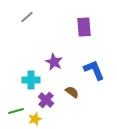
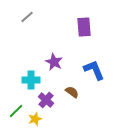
green line: rotated 28 degrees counterclockwise
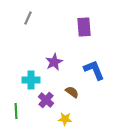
gray line: moved 1 px right, 1 px down; rotated 24 degrees counterclockwise
purple star: rotated 18 degrees clockwise
green line: rotated 49 degrees counterclockwise
yellow star: moved 30 px right; rotated 24 degrees clockwise
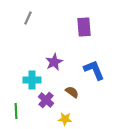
cyan cross: moved 1 px right
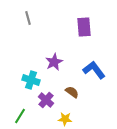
gray line: rotated 40 degrees counterclockwise
blue L-shape: rotated 15 degrees counterclockwise
cyan cross: moved 1 px left; rotated 18 degrees clockwise
green line: moved 4 px right, 5 px down; rotated 35 degrees clockwise
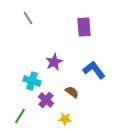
gray line: rotated 16 degrees counterclockwise
cyan cross: moved 1 px right, 1 px down
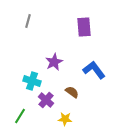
gray line: moved 3 px down; rotated 48 degrees clockwise
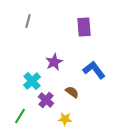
cyan cross: rotated 30 degrees clockwise
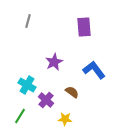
cyan cross: moved 5 px left, 4 px down; rotated 18 degrees counterclockwise
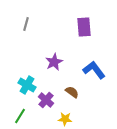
gray line: moved 2 px left, 3 px down
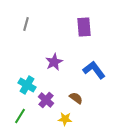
brown semicircle: moved 4 px right, 6 px down
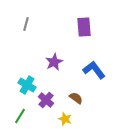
yellow star: rotated 16 degrees clockwise
